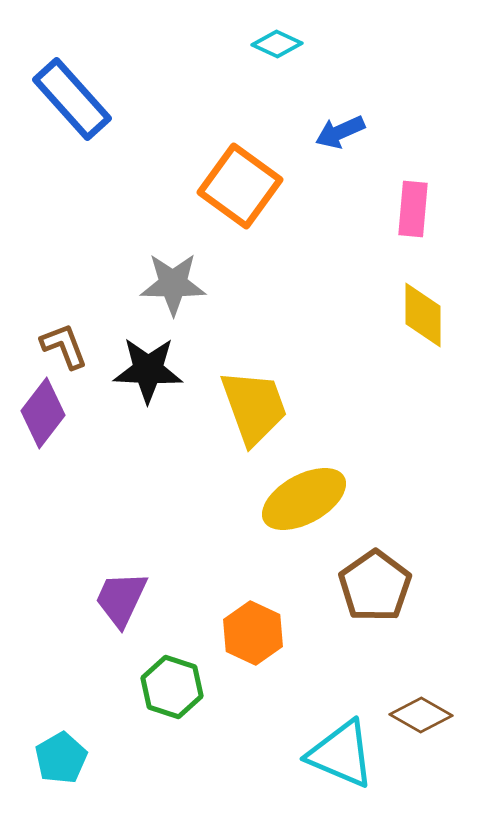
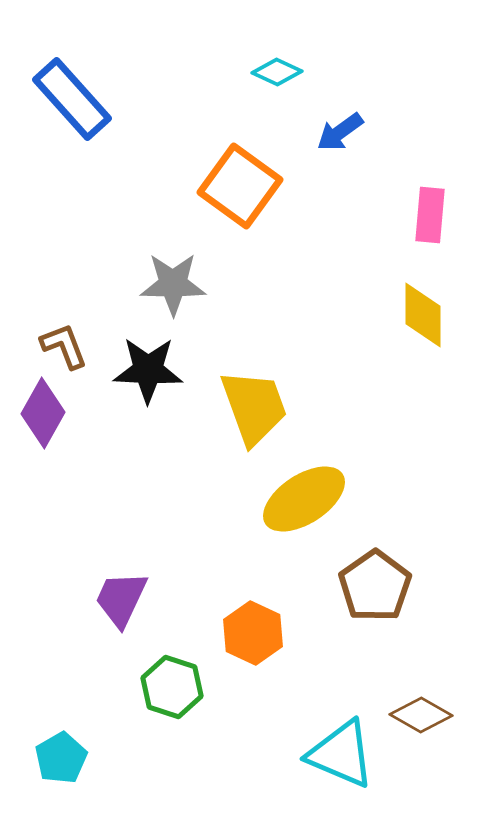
cyan diamond: moved 28 px down
blue arrow: rotated 12 degrees counterclockwise
pink rectangle: moved 17 px right, 6 px down
purple diamond: rotated 8 degrees counterclockwise
yellow ellipse: rotated 4 degrees counterclockwise
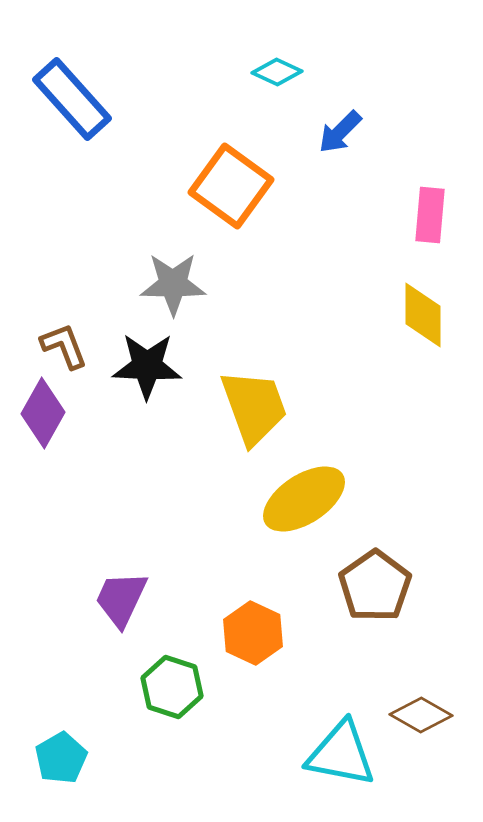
blue arrow: rotated 9 degrees counterclockwise
orange square: moved 9 px left
black star: moved 1 px left, 4 px up
cyan triangle: rotated 12 degrees counterclockwise
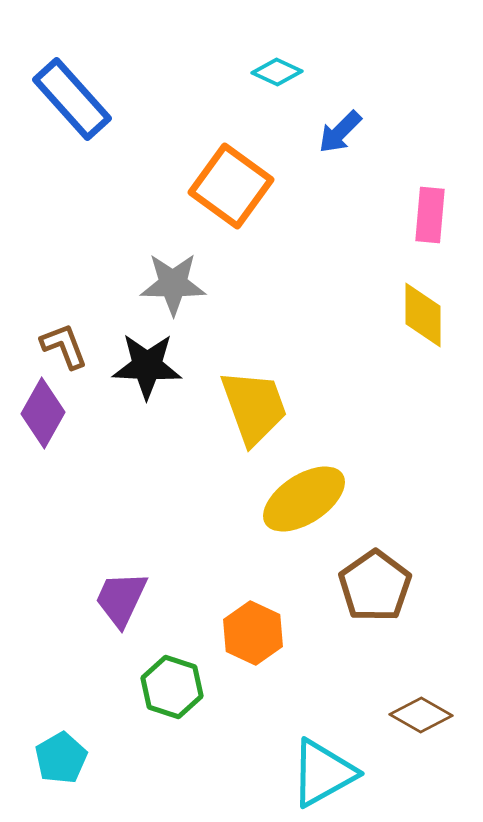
cyan triangle: moved 18 px left, 19 px down; rotated 40 degrees counterclockwise
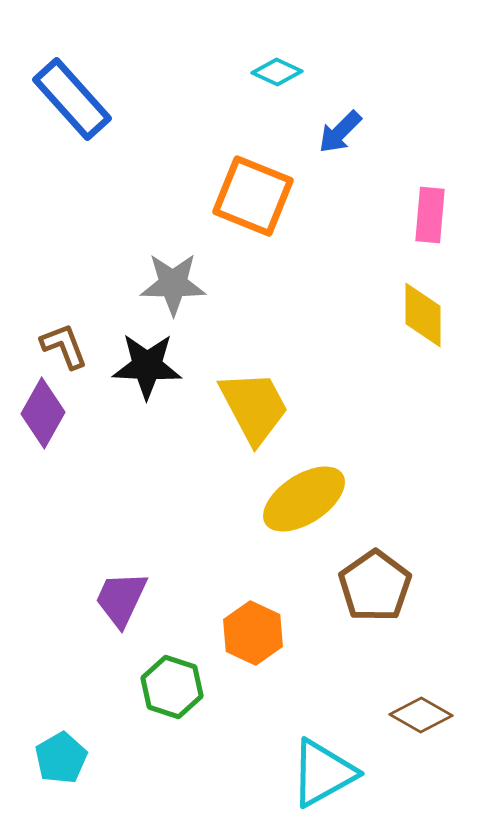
orange square: moved 22 px right, 10 px down; rotated 14 degrees counterclockwise
yellow trapezoid: rotated 8 degrees counterclockwise
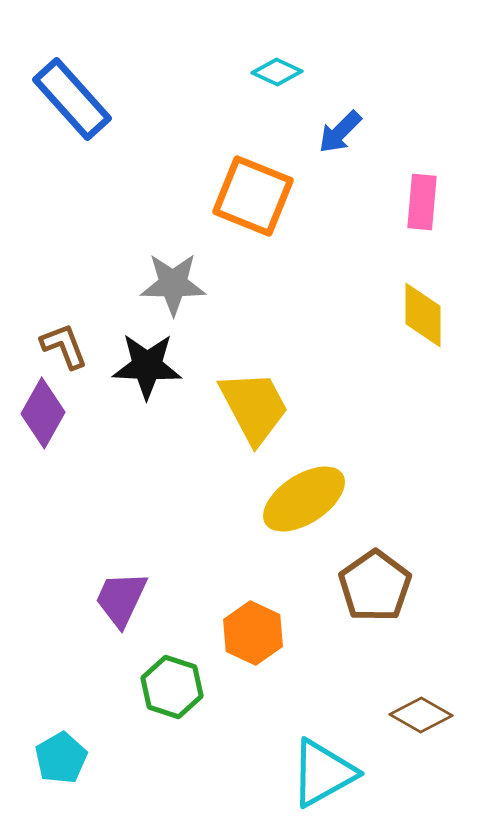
pink rectangle: moved 8 px left, 13 px up
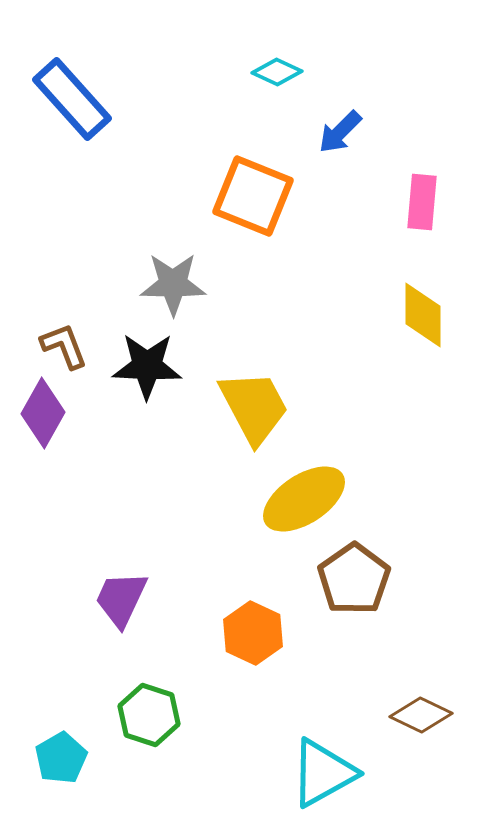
brown pentagon: moved 21 px left, 7 px up
green hexagon: moved 23 px left, 28 px down
brown diamond: rotated 4 degrees counterclockwise
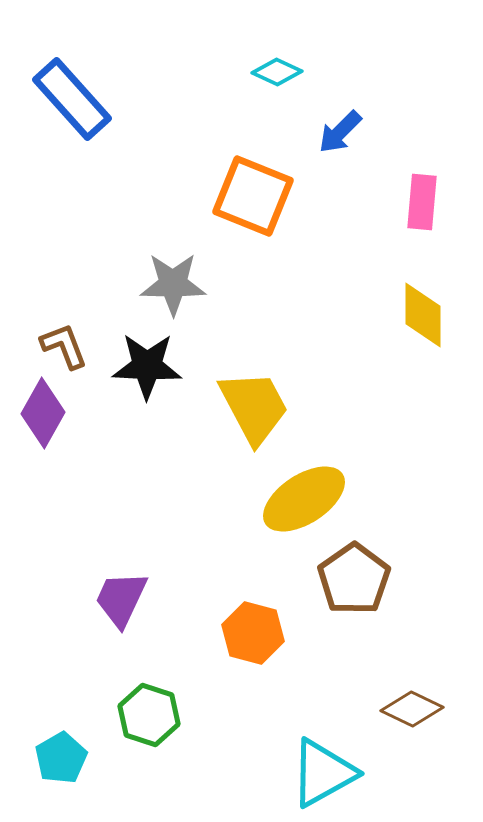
orange hexagon: rotated 10 degrees counterclockwise
brown diamond: moved 9 px left, 6 px up
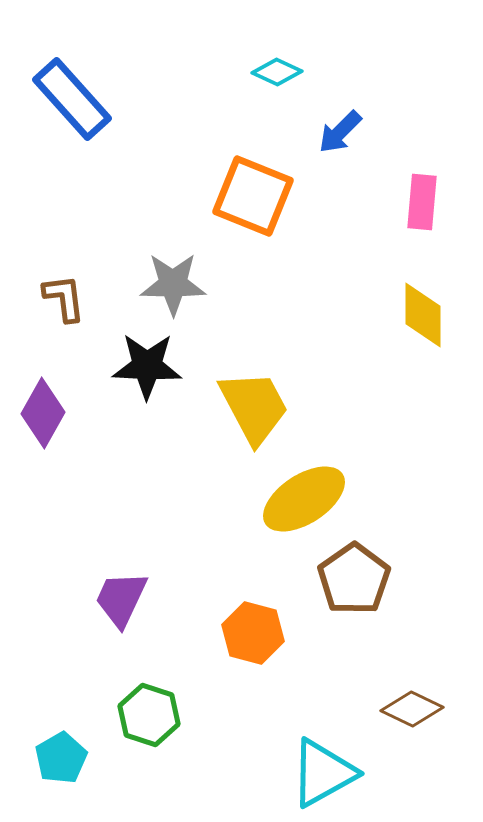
brown L-shape: moved 48 px up; rotated 14 degrees clockwise
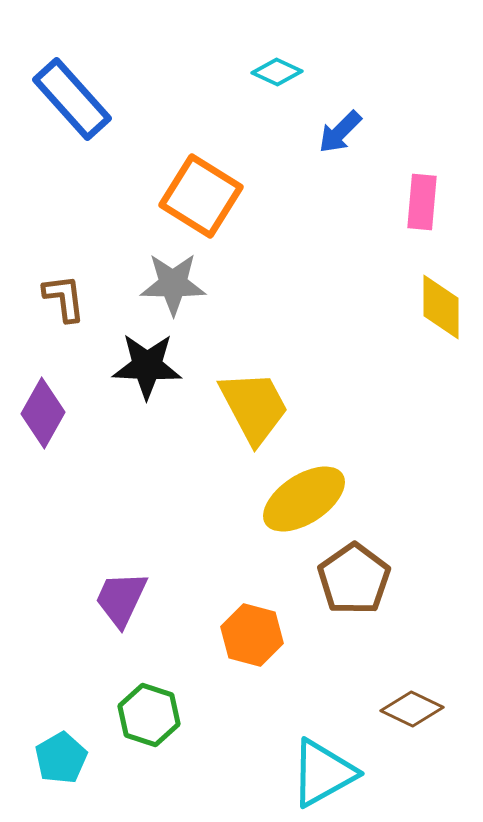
orange square: moved 52 px left; rotated 10 degrees clockwise
yellow diamond: moved 18 px right, 8 px up
orange hexagon: moved 1 px left, 2 px down
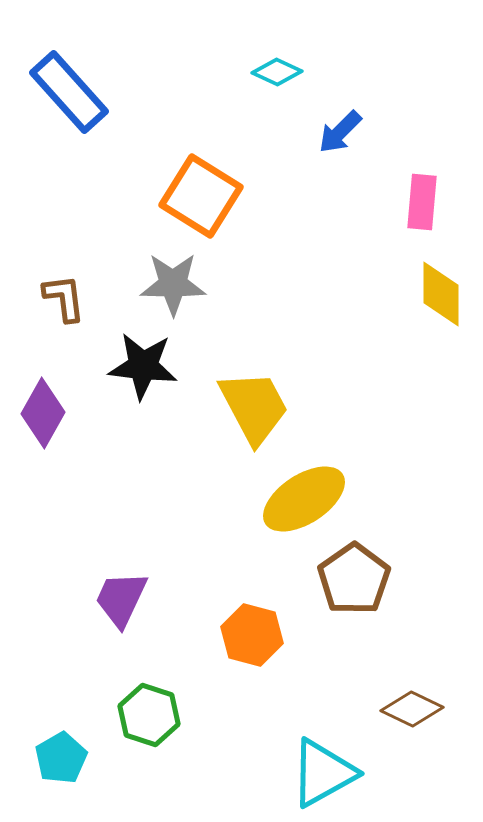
blue rectangle: moved 3 px left, 7 px up
yellow diamond: moved 13 px up
black star: moved 4 px left; rotated 4 degrees clockwise
